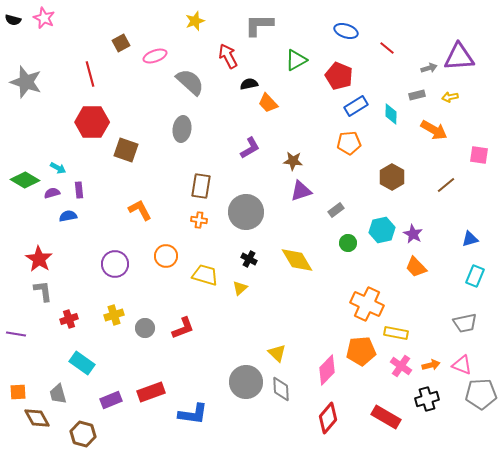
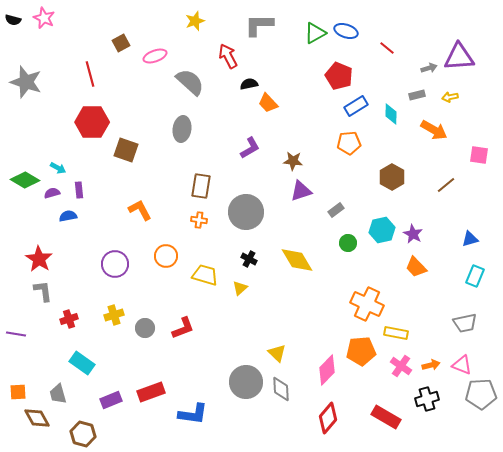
green triangle at (296, 60): moved 19 px right, 27 px up
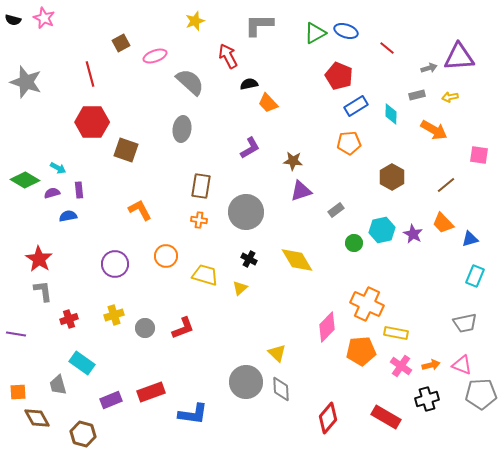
green circle at (348, 243): moved 6 px right
orange trapezoid at (416, 267): moved 27 px right, 44 px up
pink diamond at (327, 370): moved 43 px up
gray trapezoid at (58, 394): moved 9 px up
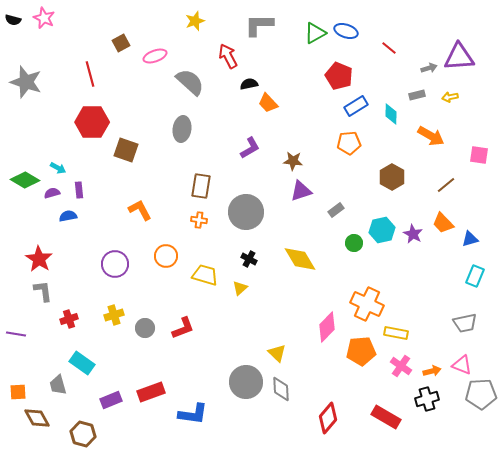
red line at (387, 48): moved 2 px right
orange arrow at (434, 130): moved 3 px left, 6 px down
yellow diamond at (297, 260): moved 3 px right, 1 px up
orange arrow at (431, 365): moved 1 px right, 6 px down
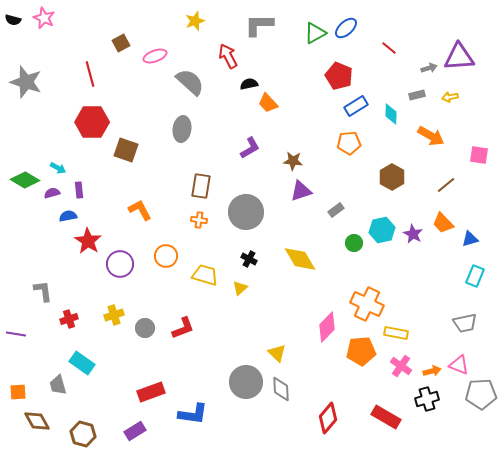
blue ellipse at (346, 31): moved 3 px up; rotated 60 degrees counterclockwise
red star at (39, 259): moved 49 px right, 18 px up
purple circle at (115, 264): moved 5 px right
pink triangle at (462, 365): moved 3 px left
purple rectangle at (111, 400): moved 24 px right, 31 px down; rotated 10 degrees counterclockwise
brown diamond at (37, 418): moved 3 px down
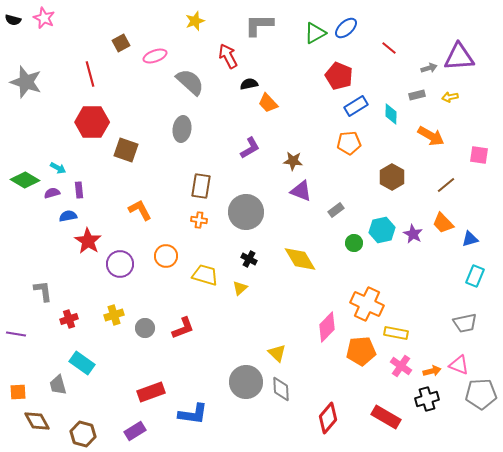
purple triangle at (301, 191): rotated 40 degrees clockwise
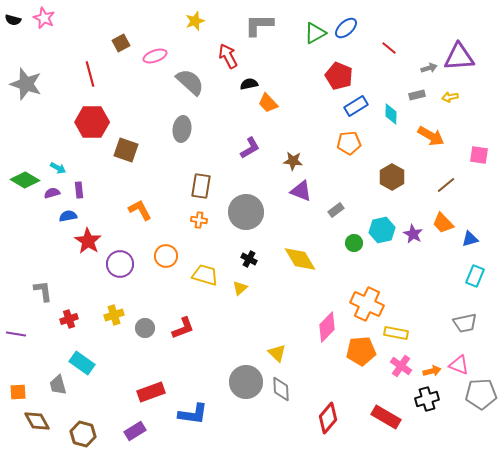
gray star at (26, 82): moved 2 px down
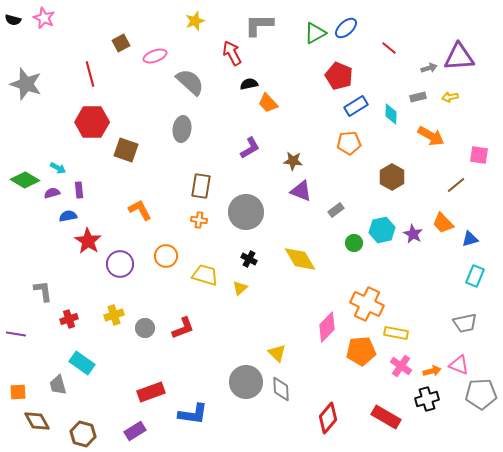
red arrow at (228, 56): moved 4 px right, 3 px up
gray rectangle at (417, 95): moved 1 px right, 2 px down
brown line at (446, 185): moved 10 px right
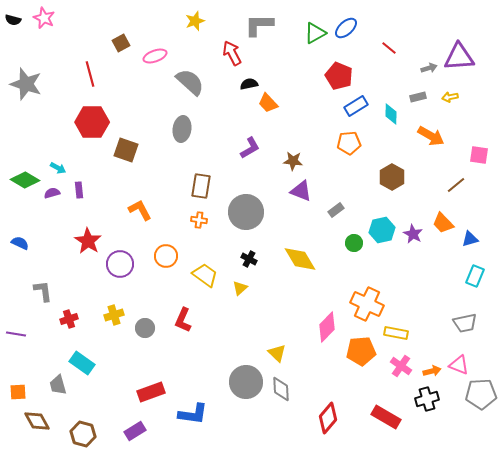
blue semicircle at (68, 216): moved 48 px left, 27 px down; rotated 36 degrees clockwise
yellow trapezoid at (205, 275): rotated 20 degrees clockwise
red L-shape at (183, 328): moved 8 px up; rotated 135 degrees clockwise
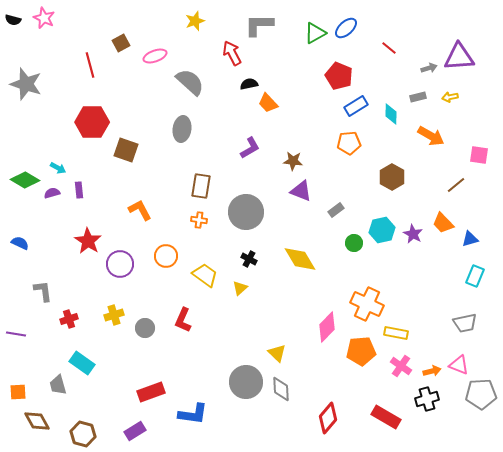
red line at (90, 74): moved 9 px up
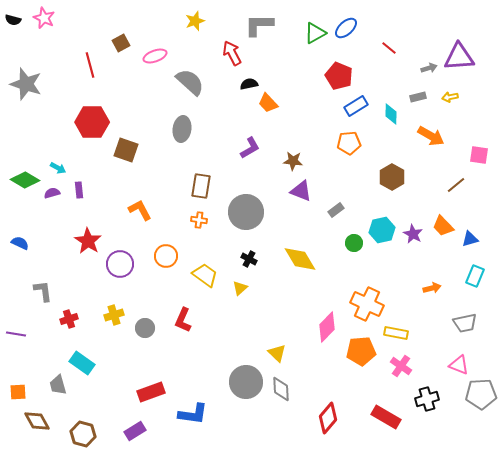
orange trapezoid at (443, 223): moved 3 px down
orange arrow at (432, 371): moved 83 px up
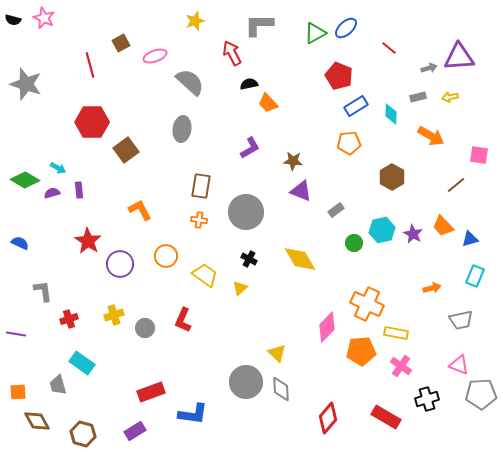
brown square at (126, 150): rotated 35 degrees clockwise
gray trapezoid at (465, 323): moved 4 px left, 3 px up
